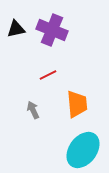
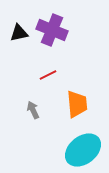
black triangle: moved 3 px right, 4 px down
cyan ellipse: rotated 15 degrees clockwise
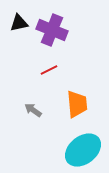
black triangle: moved 10 px up
red line: moved 1 px right, 5 px up
gray arrow: rotated 30 degrees counterclockwise
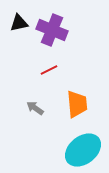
gray arrow: moved 2 px right, 2 px up
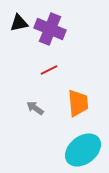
purple cross: moved 2 px left, 1 px up
orange trapezoid: moved 1 px right, 1 px up
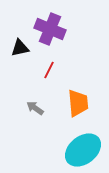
black triangle: moved 1 px right, 25 px down
red line: rotated 36 degrees counterclockwise
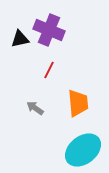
purple cross: moved 1 px left, 1 px down
black triangle: moved 9 px up
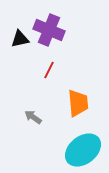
gray arrow: moved 2 px left, 9 px down
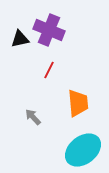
gray arrow: rotated 12 degrees clockwise
